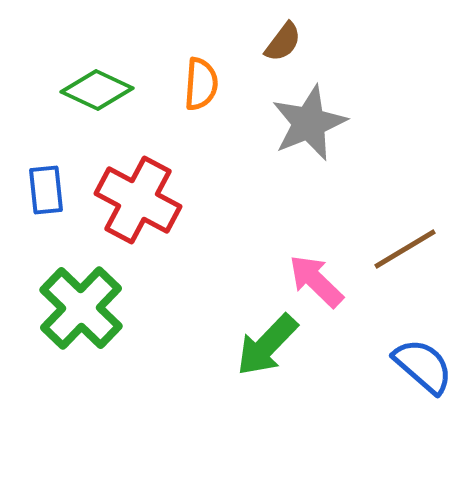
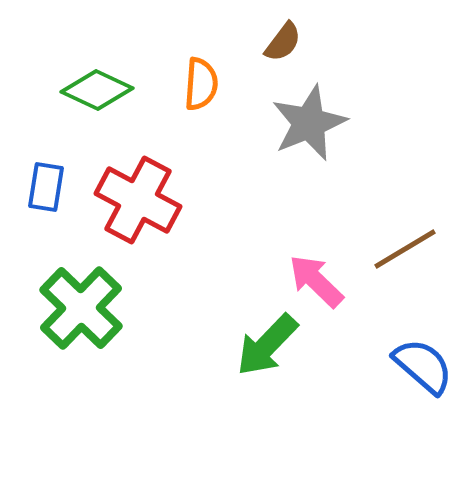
blue rectangle: moved 3 px up; rotated 15 degrees clockwise
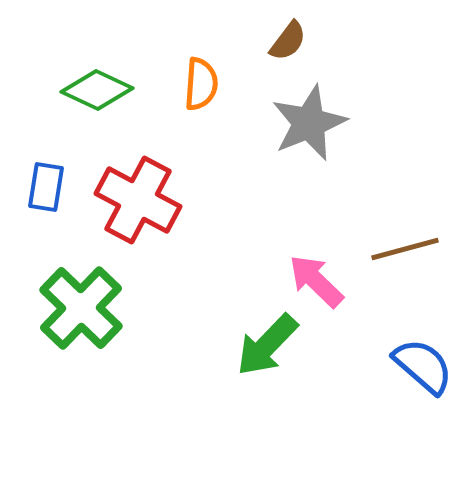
brown semicircle: moved 5 px right, 1 px up
brown line: rotated 16 degrees clockwise
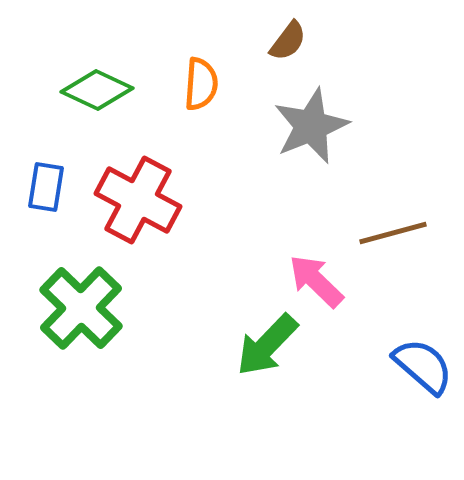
gray star: moved 2 px right, 3 px down
brown line: moved 12 px left, 16 px up
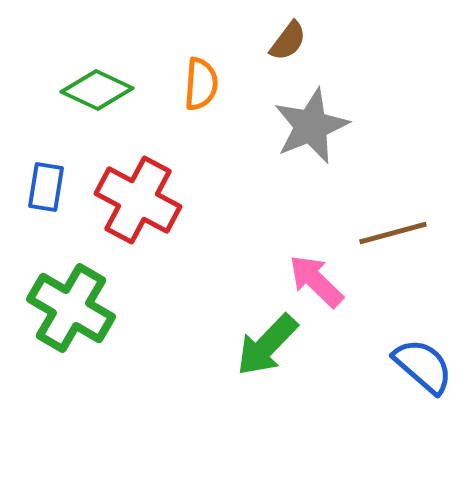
green cross: moved 10 px left; rotated 14 degrees counterclockwise
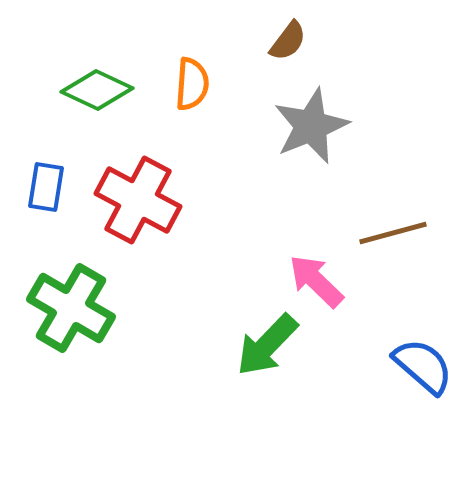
orange semicircle: moved 9 px left
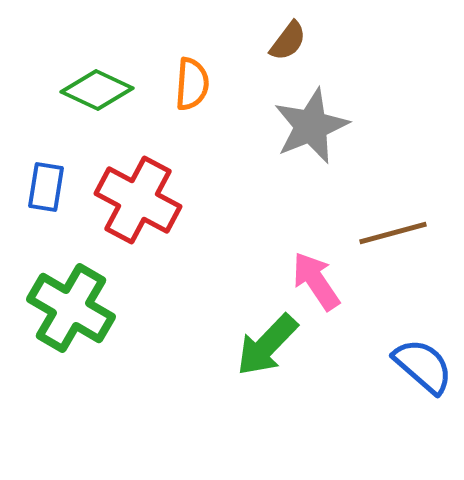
pink arrow: rotated 12 degrees clockwise
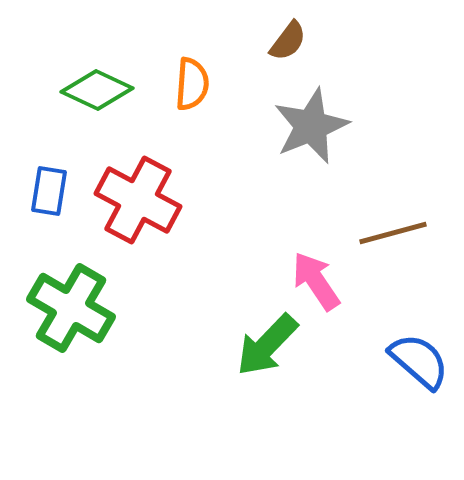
blue rectangle: moved 3 px right, 4 px down
blue semicircle: moved 4 px left, 5 px up
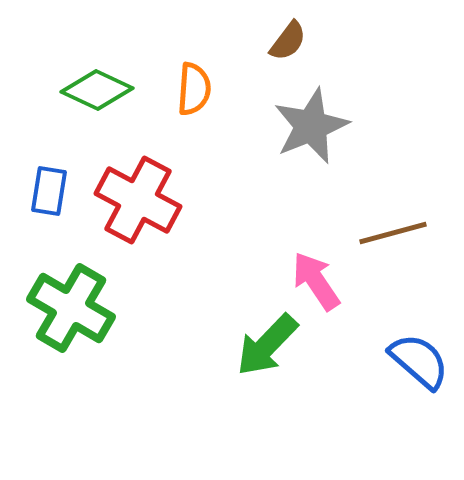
orange semicircle: moved 2 px right, 5 px down
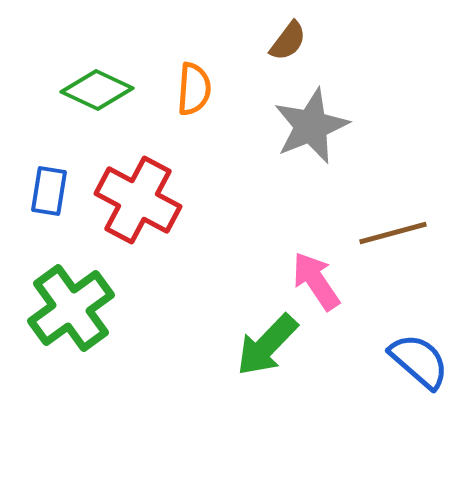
green cross: rotated 24 degrees clockwise
